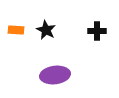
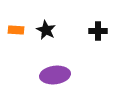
black cross: moved 1 px right
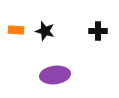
black star: moved 1 px left, 1 px down; rotated 12 degrees counterclockwise
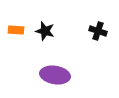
black cross: rotated 18 degrees clockwise
purple ellipse: rotated 16 degrees clockwise
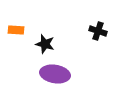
black star: moved 13 px down
purple ellipse: moved 1 px up
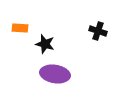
orange rectangle: moved 4 px right, 2 px up
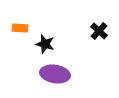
black cross: moved 1 px right; rotated 24 degrees clockwise
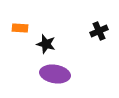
black cross: rotated 24 degrees clockwise
black star: moved 1 px right
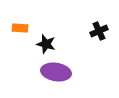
purple ellipse: moved 1 px right, 2 px up
